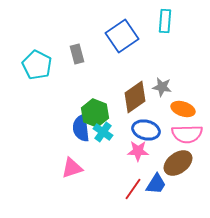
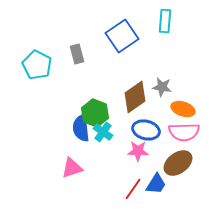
pink semicircle: moved 3 px left, 2 px up
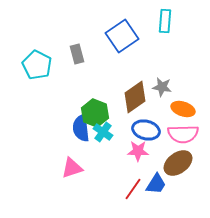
pink semicircle: moved 1 px left, 2 px down
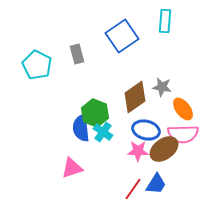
orange ellipse: rotated 35 degrees clockwise
brown ellipse: moved 14 px left, 14 px up
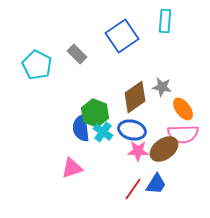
gray rectangle: rotated 30 degrees counterclockwise
blue ellipse: moved 14 px left
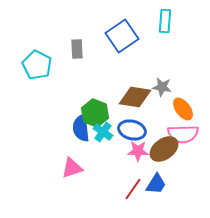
gray rectangle: moved 5 px up; rotated 42 degrees clockwise
brown diamond: rotated 44 degrees clockwise
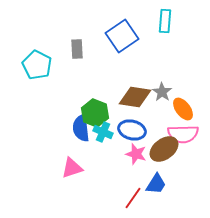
gray star: moved 5 px down; rotated 24 degrees clockwise
cyan cross: rotated 12 degrees counterclockwise
pink star: moved 2 px left, 3 px down; rotated 15 degrees clockwise
red line: moved 9 px down
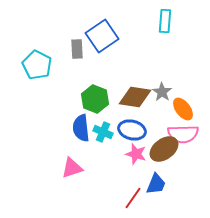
blue square: moved 20 px left
green hexagon: moved 14 px up
blue trapezoid: rotated 10 degrees counterclockwise
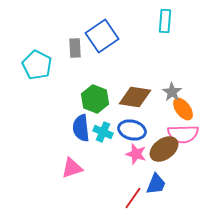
gray rectangle: moved 2 px left, 1 px up
gray star: moved 10 px right
